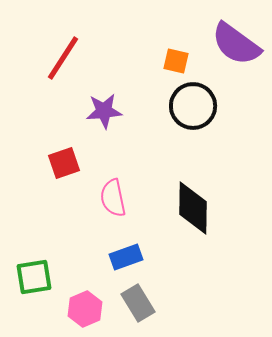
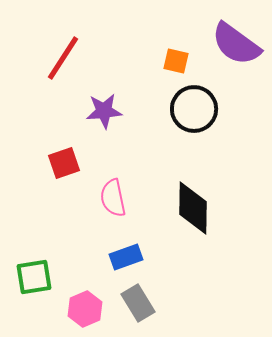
black circle: moved 1 px right, 3 px down
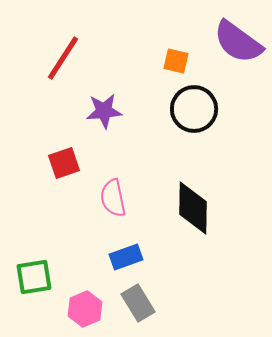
purple semicircle: moved 2 px right, 2 px up
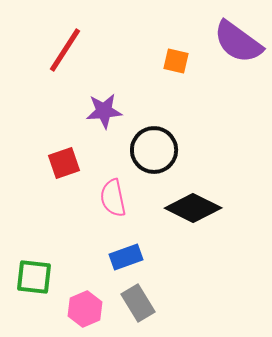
red line: moved 2 px right, 8 px up
black circle: moved 40 px left, 41 px down
black diamond: rotated 64 degrees counterclockwise
green square: rotated 15 degrees clockwise
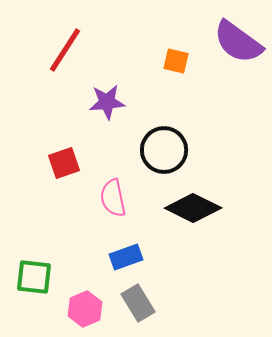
purple star: moved 3 px right, 9 px up
black circle: moved 10 px right
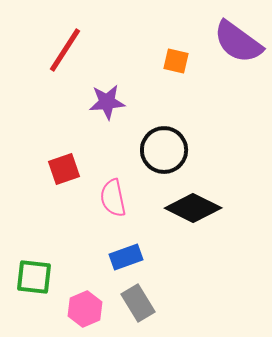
red square: moved 6 px down
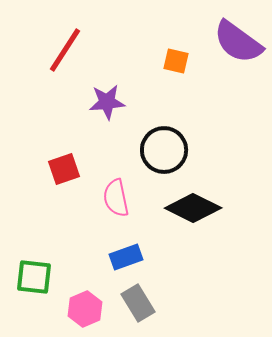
pink semicircle: moved 3 px right
